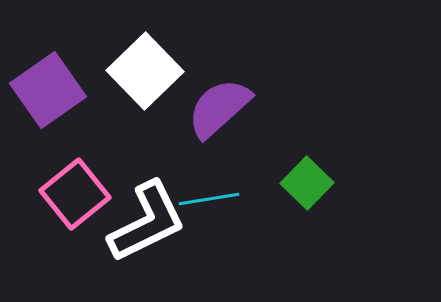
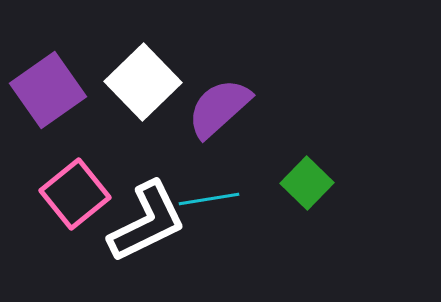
white square: moved 2 px left, 11 px down
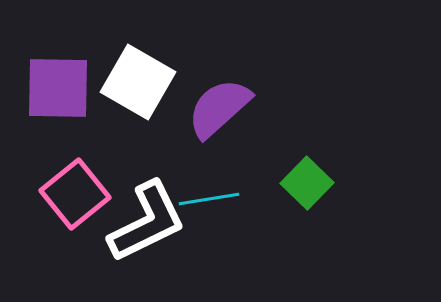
white square: moved 5 px left; rotated 16 degrees counterclockwise
purple square: moved 10 px right, 2 px up; rotated 36 degrees clockwise
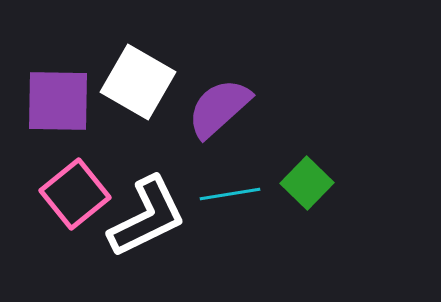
purple square: moved 13 px down
cyan line: moved 21 px right, 5 px up
white L-shape: moved 5 px up
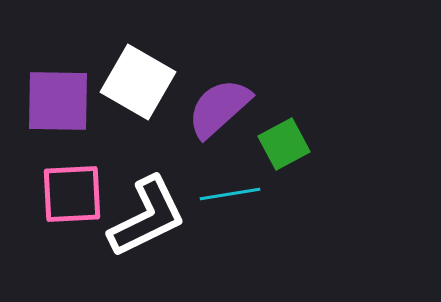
green square: moved 23 px left, 39 px up; rotated 18 degrees clockwise
pink square: moved 3 px left; rotated 36 degrees clockwise
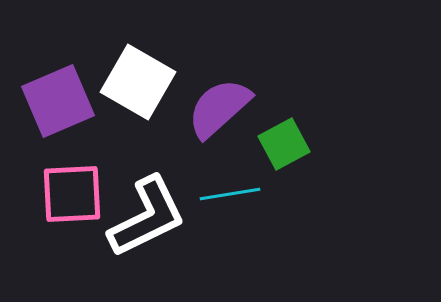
purple square: rotated 24 degrees counterclockwise
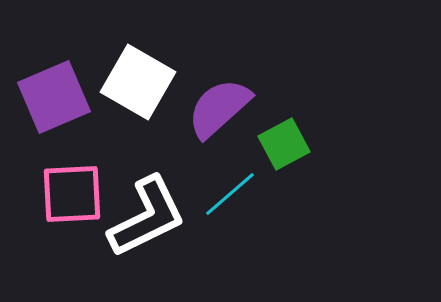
purple square: moved 4 px left, 4 px up
cyan line: rotated 32 degrees counterclockwise
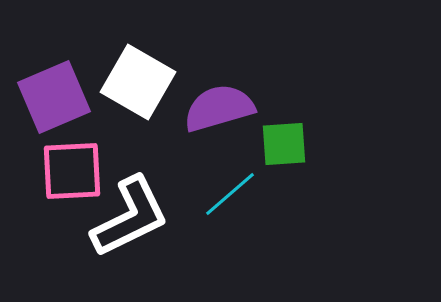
purple semicircle: rotated 26 degrees clockwise
green square: rotated 24 degrees clockwise
pink square: moved 23 px up
white L-shape: moved 17 px left
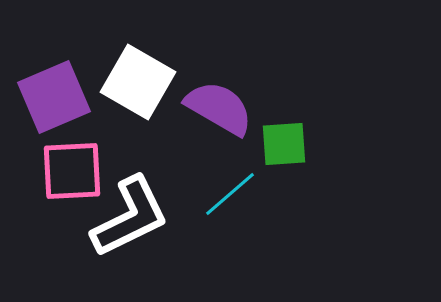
purple semicircle: rotated 46 degrees clockwise
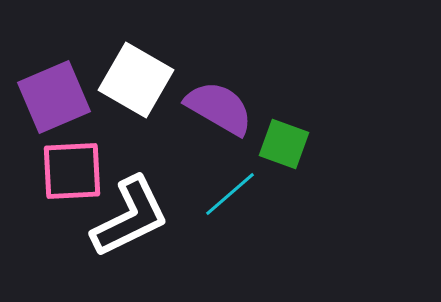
white square: moved 2 px left, 2 px up
green square: rotated 24 degrees clockwise
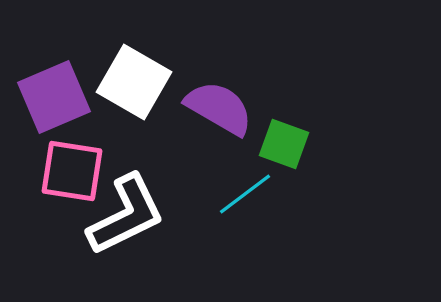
white square: moved 2 px left, 2 px down
pink square: rotated 12 degrees clockwise
cyan line: moved 15 px right; rotated 4 degrees clockwise
white L-shape: moved 4 px left, 2 px up
